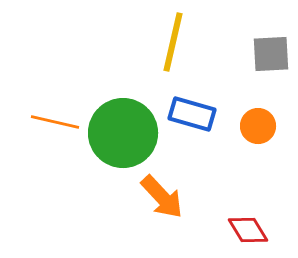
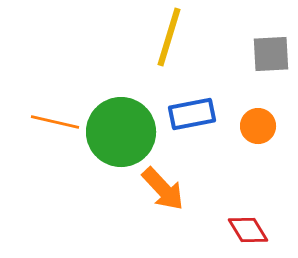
yellow line: moved 4 px left, 5 px up; rotated 4 degrees clockwise
blue rectangle: rotated 27 degrees counterclockwise
green circle: moved 2 px left, 1 px up
orange arrow: moved 1 px right, 8 px up
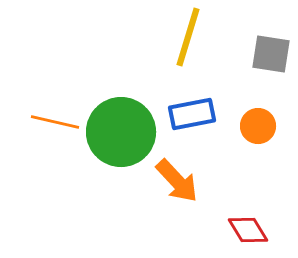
yellow line: moved 19 px right
gray square: rotated 12 degrees clockwise
orange arrow: moved 14 px right, 8 px up
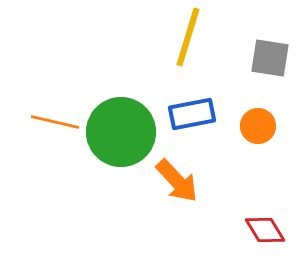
gray square: moved 1 px left, 4 px down
red diamond: moved 17 px right
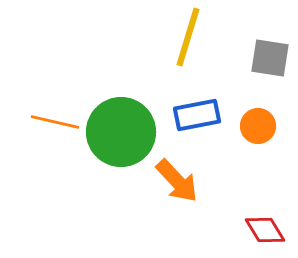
blue rectangle: moved 5 px right, 1 px down
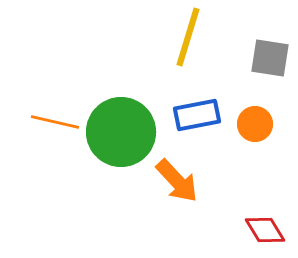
orange circle: moved 3 px left, 2 px up
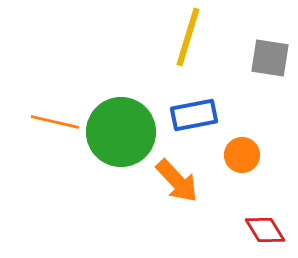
blue rectangle: moved 3 px left
orange circle: moved 13 px left, 31 px down
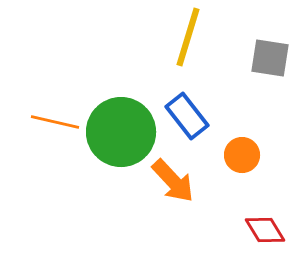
blue rectangle: moved 7 px left, 1 px down; rotated 63 degrees clockwise
orange arrow: moved 4 px left
